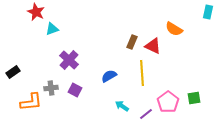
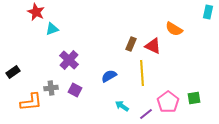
brown rectangle: moved 1 px left, 2 px down
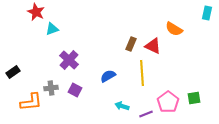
cyan rectangle: moved 1 px left, 1 px down
blue semicircle: moved 1 px left
cyan arrow: rotated 16 degrees counterclockwise
purple line: rotated 16 degrees clockwise
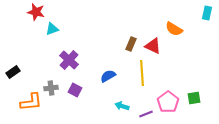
red star: rotated 12 degrees counterclockwise
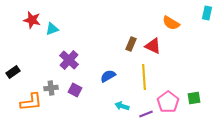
red star: moved 4 px left, 8 px down
orange semicircle: moved 3 px left, 6 px up
yellow line: moved 2 px right, 4 px down
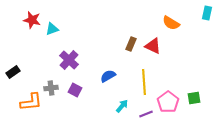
yellow line: moved 5 px down
cyan arrow: rotated 112 degrees clockwise
